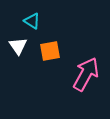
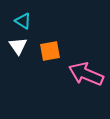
cyan triangle: moved 9 px left
pink arrow: rotated 96 degrees counterclockwise
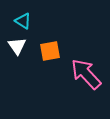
white triangle: moved 1 px left
pink arrow: rotated 24 degrees clockwise
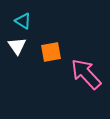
orange square: moved 1 px right, 1 px down
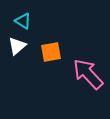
white triangle: rotated 24 degrees clockwise
pink arrow: moved 2 px right
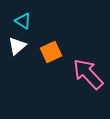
orange square: rotated 15 degrees counterclockwise
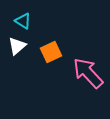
pink arrow: moved 1 px up
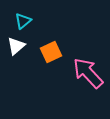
cyan triangle: rotated 48 degrees clockwise
white triangle: moved 1 px left
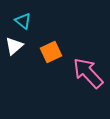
cyan triangle: rotated 42 degrees counterclockwise
white triangle: moved 2 px left
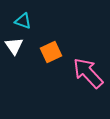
cyan triangle: rotated 18 degrees counterclockwise
white triangle: rotated 24 degrees counterclockwise
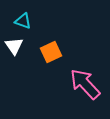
pink arrow: moved 3 px left, 11 px down
